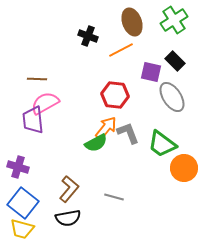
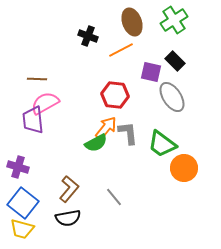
gray L-shape: rotated 15 degrees clockwise
gray line: rotated 36 degrees clockwise
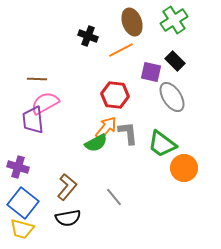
brown L-shape: moved 2 px left, 2 px up
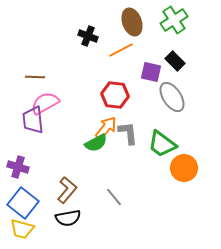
brown line: moved 2 px left, 2 px up
brown L-shape: moved 3 px down
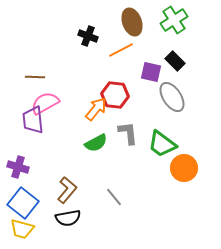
orange arrow: moved 10 px left, 19 px up
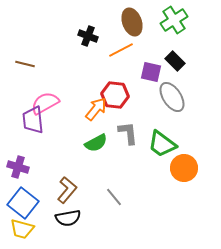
brown line: moved 10 px left, 13 px up; rotated 12 degrees clockwise
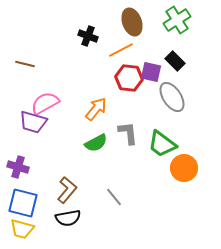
green cross: moved 3 px right
red hexagon: moved 14 px right, 17 px up
purple trapezoid: moved 2 px down; rotated 68 degrees counterclockwise
blue square: rotated 24 degrees counterclockwise
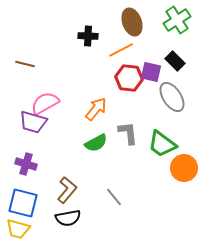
black cross: rotated 18 degrees counterclockwise
purple cross: moved 8 px right, 3 px up
yellow trapezoid: moved 4 px left
